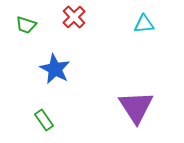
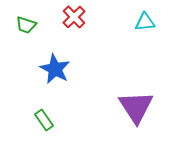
cyan triangle: moved 1 px right, 2 px up
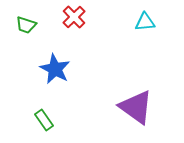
purple triangle: rotated 21 degrees counterclockwise
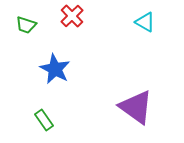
red cross: moved 2 px left, 1 px up
cyan triangle: rotated 35 degrees clockwise
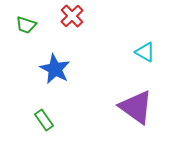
cyan triangle: moved 30 px down
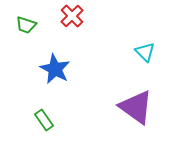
cyan triangle: rotated 15 degrees clockwise
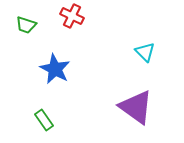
red cross: rotated 20 degrees counterclockwise
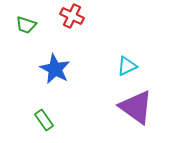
cyan triangle: moved 18 px left, 14 px down; rotated 50 degrees clockwise
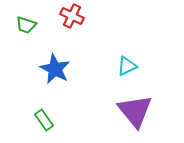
purple triangle: moved 1 px left, 4 px down; rotated 15 degrees clockwise
